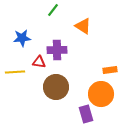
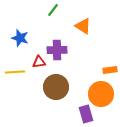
blue star: moved 2 px left; rotated 24 degrees clockwise
red triangle: rotated 16 degrees counterclockwise
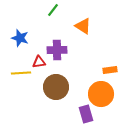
yellow line: moved 6 px right, 1 px down
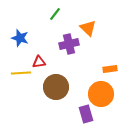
green line: moved 2 px right, 4 px down
orange triangle: moved 5 px right, 2 px down; rotated 12 degrees clockwise
purple cross: moved 12 px right, 6 px up; rotated 12 degrees counterclockwise
orange rectangle: moved 1 px up
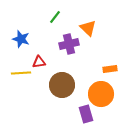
green line: moved 3 px down
blue star: moved 1 px right, 1 px down
brown circle: moved 6 px right, 2 px up
